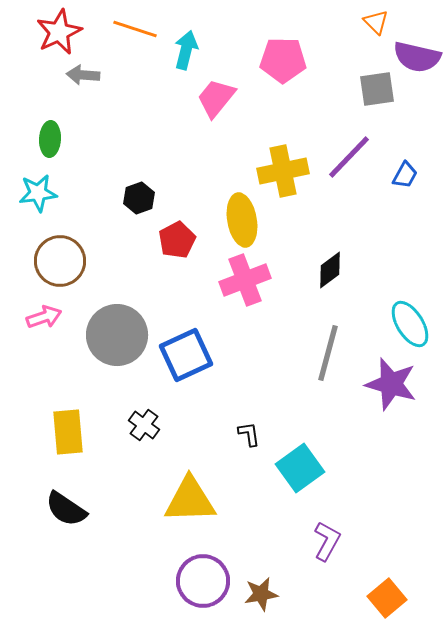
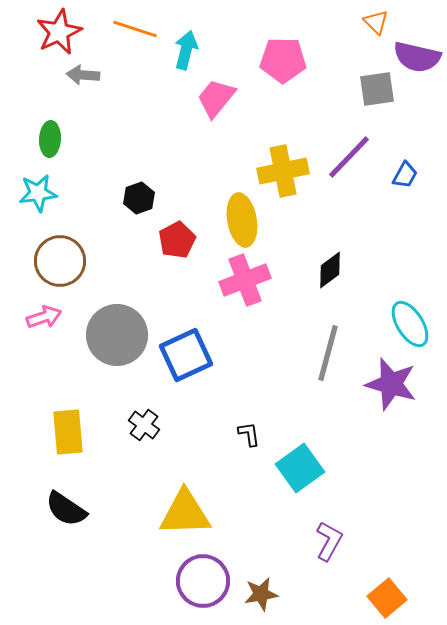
yellow triangle: moved 5 px left, 13 px down
purple L-shape: moved 2 px right
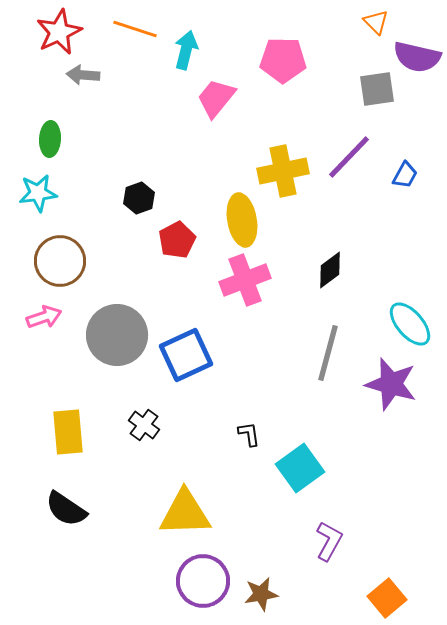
cyan ellipse: rotated 9 degrees counterclockwise
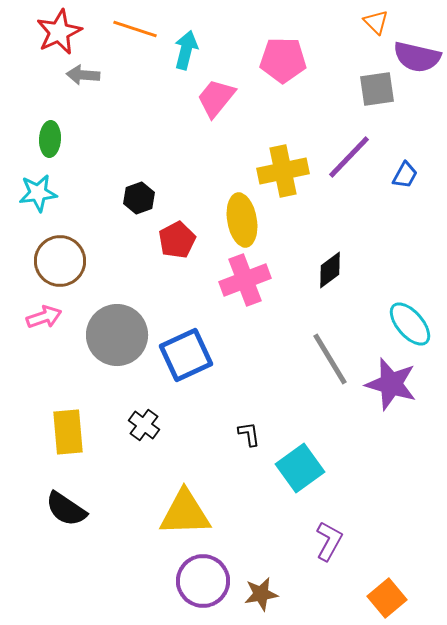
gray line: moved 2 px right, 6 px down; rotated 46 degrees counterclockwise
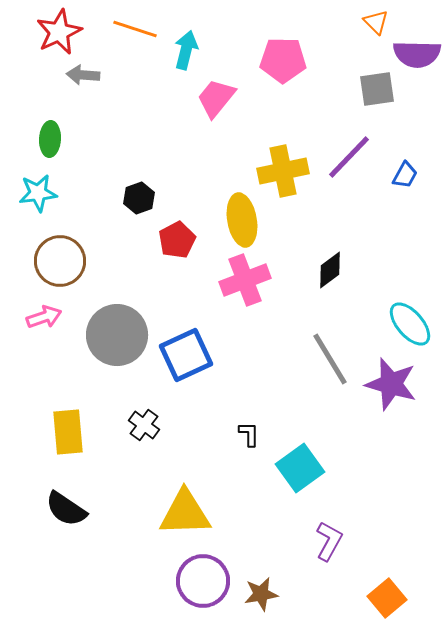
purple semicircle: moved 3 px up; rotated 12 degrees counterclockwise
black L-shape: rotated 8 degrees clockwise
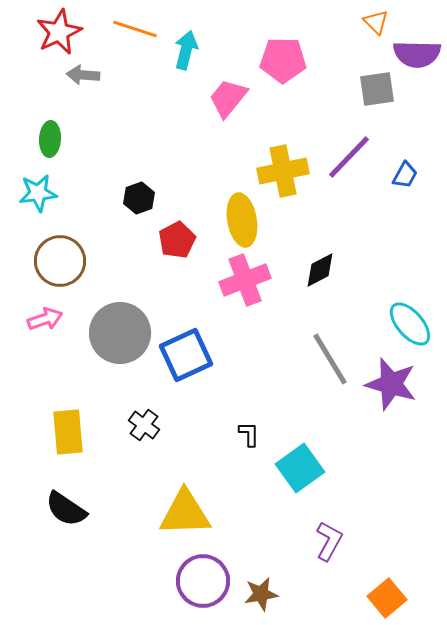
pink trapezoid: moved 12 px right
black diamond: moved 10 px left; rotated 9 degrees clockwise
pink arrow: moved 1 px right, 2 px down
gray circle: moved 3 px right, 2 px up
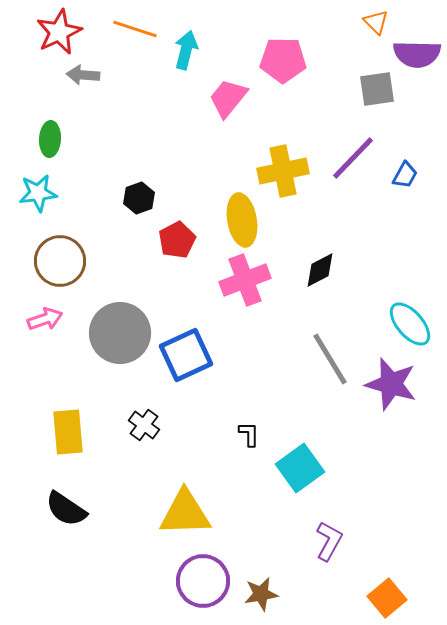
purple line: moved 4 px right, 1 px down
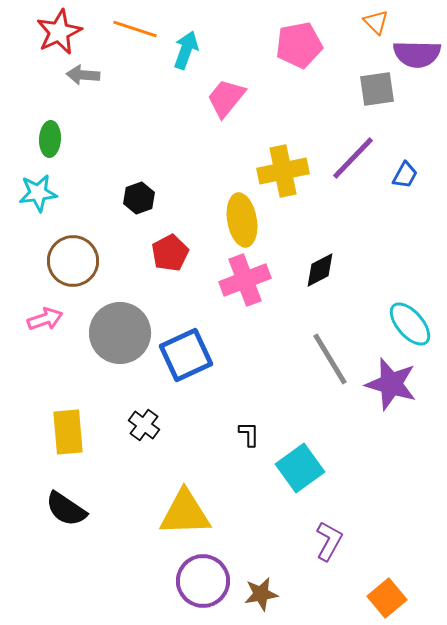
cyan arrow: rotated 6 degrees clockwise
pink pentagon: moved 16 px right, 15 px up; rotated 12 degrees counterclockwise
pink trapezoid: moved 2 px left
red pentagon: moved 7 px left, 13 px down
brown circle: moved 13 px right
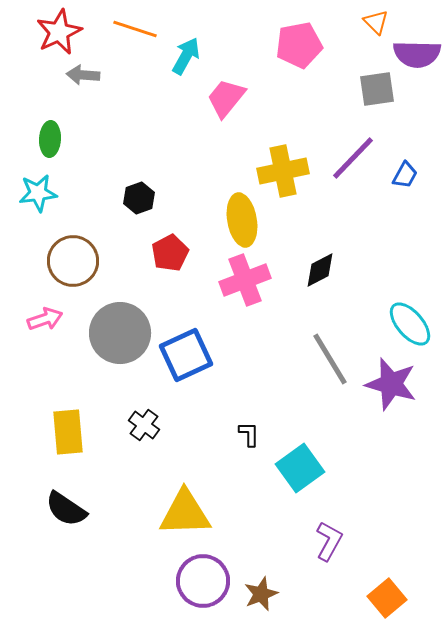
cyan arrow: moved 6 px down; rotated 9 degrees clockwise
brown star: rotated 12 degrees counterclockwise
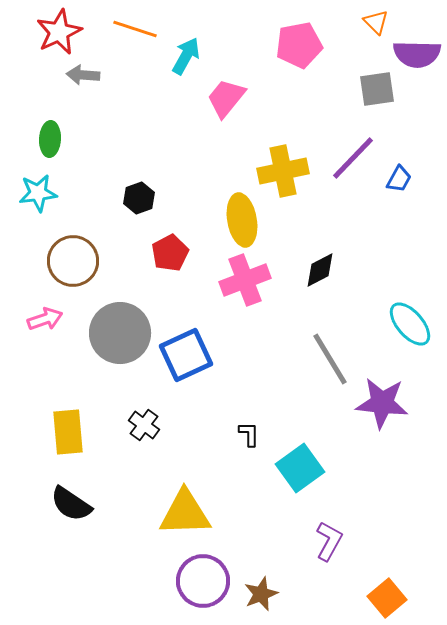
blue trapezoid: moved 6 px left, 4 px down
purple star: moved 9 px left, 19 px down; rotated 10 degrees counterclockwise
black semicircle: moved 5 px right, 5 px up
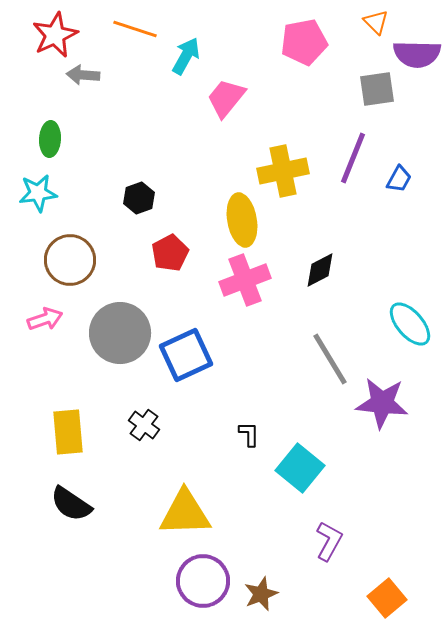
red star: moved 4 px left, 3 px down
pink pentagon: moved 5 px right, 3 px up
purple line: rotated 22 degrees counterclockwise
brown circle: moved 3 px left, 1 px up
cyan square: rotated 15 degrees counterclockwise
